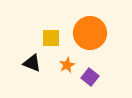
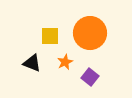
yellow square: moved 1 px left, 2 px up
orange star: moved 2 px left, 3 px up
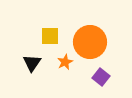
orange circle: moved 9 px down
black triangle: rotated 42 degrees clockwise
purple square: moved 11 px right
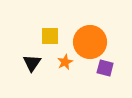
purple square: moved 4 px right, 9 px up; rotated 24 degrees counterclockwise
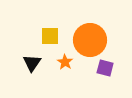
orange circle: moved 2 px up
orange star: rotated 14 degrees counterclockwise
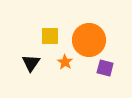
orange circle: moved 1 px left
black triangle: moved 1 px left
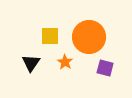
orange circle: moved 3 px up
